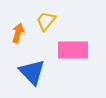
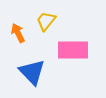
orange arrow: rotated 42 degrees counterclockwise
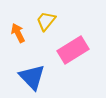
pink rectangle: rotated 32 degrees counterclockwise
blue triangle: moved 5 px down
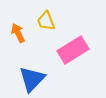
yellow trapezoid: rotated 60 degrees counterclockwise
blue triangle: moved 2 px down; rotated 28 degrees clockwise
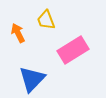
yellow trapezoid: moved 1 px up
